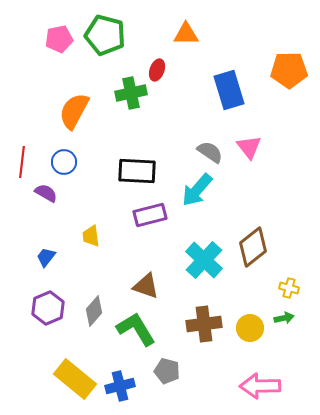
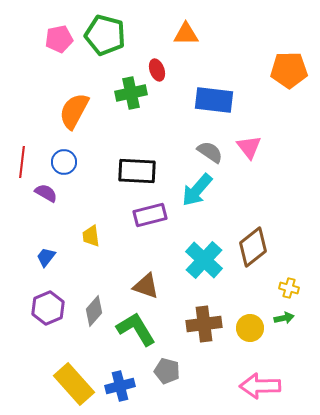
red ellipse: rotated 40 degrees counterclockwise
blue rectangle: moved 15 px left, 10 px down; rotated 66 degrees counterclockwise
yellow rectangle: moved 1 px left, 5 px down; rotated 9 degrees clockwise
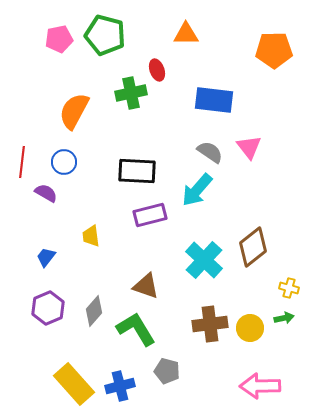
orange pentagon: moved 15 px left, 20 px up
brown cross: moved 6 px right
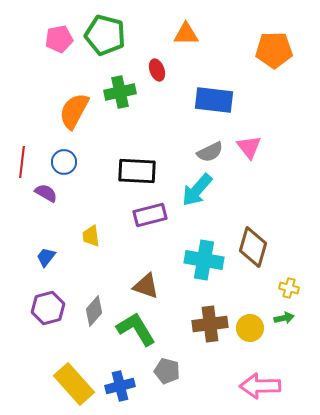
green cross: moved 11 px left, 1 px up
gray semicircle: rotated 120 degrees clockwise
brown diamond: rotated 36 degrees counterclockwise
cyan cross: rotated 33 degrees counterclockwise
purple hexagon: rotated 8 degrees clockwise
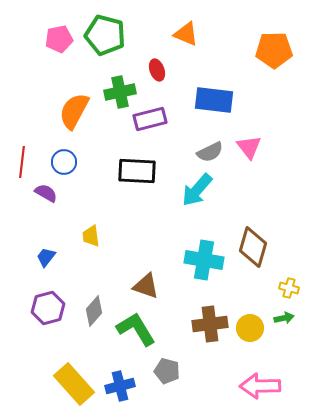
orange triangle: rotated 24 degrees clockwise
purple rectangle: moved 96 px up
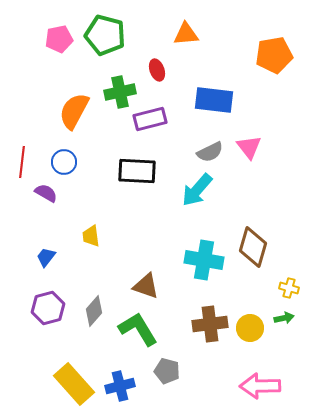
orange triangle: rotated 28 degrees counterclockwise
orange pentagon: moved 5 px down; rotated 9 degrees counterclockwise
green L-shape: moved 2 px right
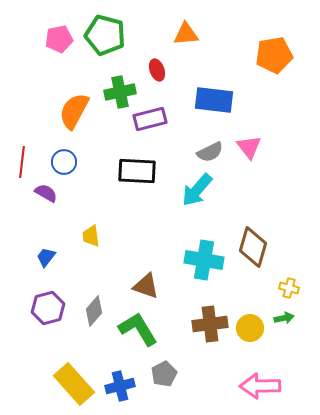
gray pentagon: moved 3 px left, 3 px down; rotated 30 degrees clockwise
